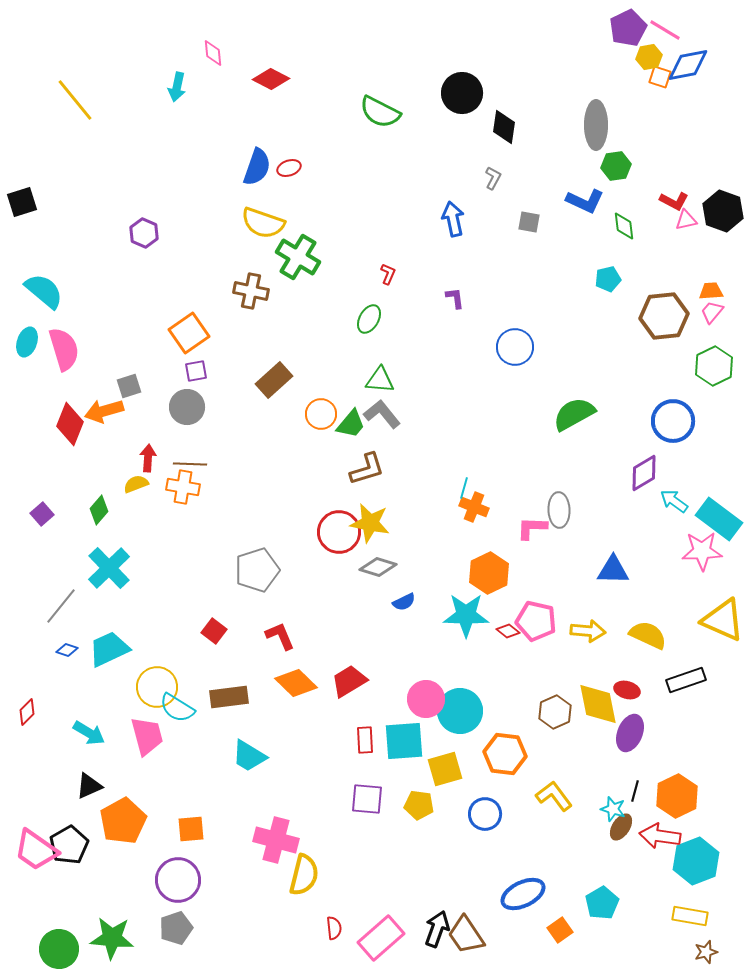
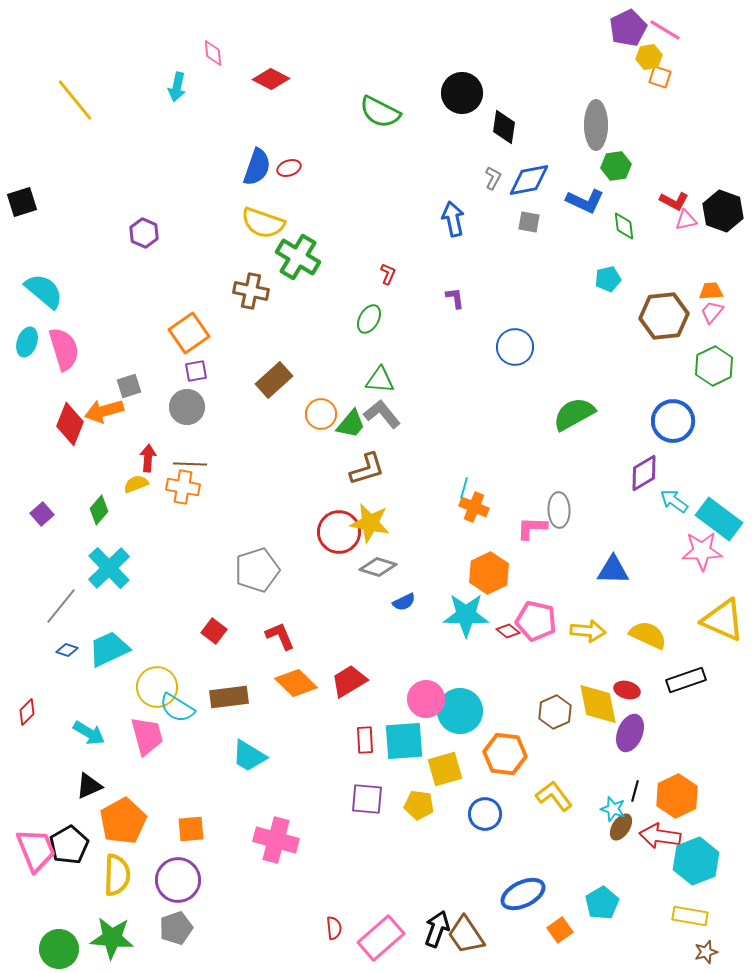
blue diamond at (688, 65): moved 159 px left, 115 px down
pink trapezoid at (36, 850): rotated 147 degrees counterclockwise
yellow semicircle at (304, 875): moved 187 px left; rotated 12 degrees counterclockwise
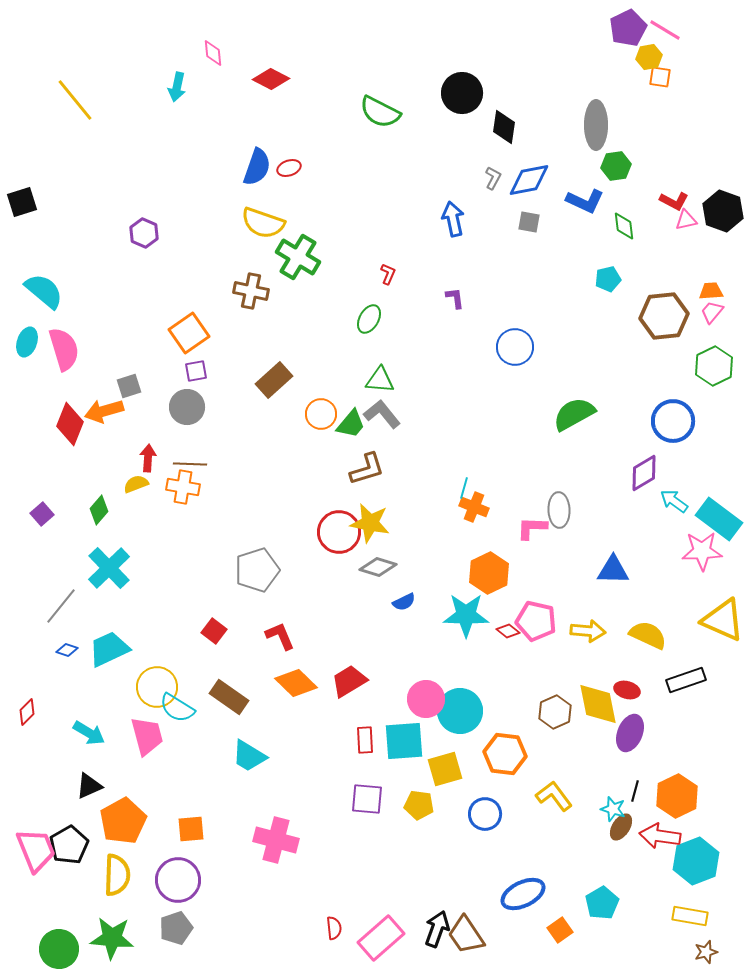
orange square at (660, 77): rotated 10 degrees counterclockwise
brown rectangle at (229, 697): rotated 42 degrees clockwise
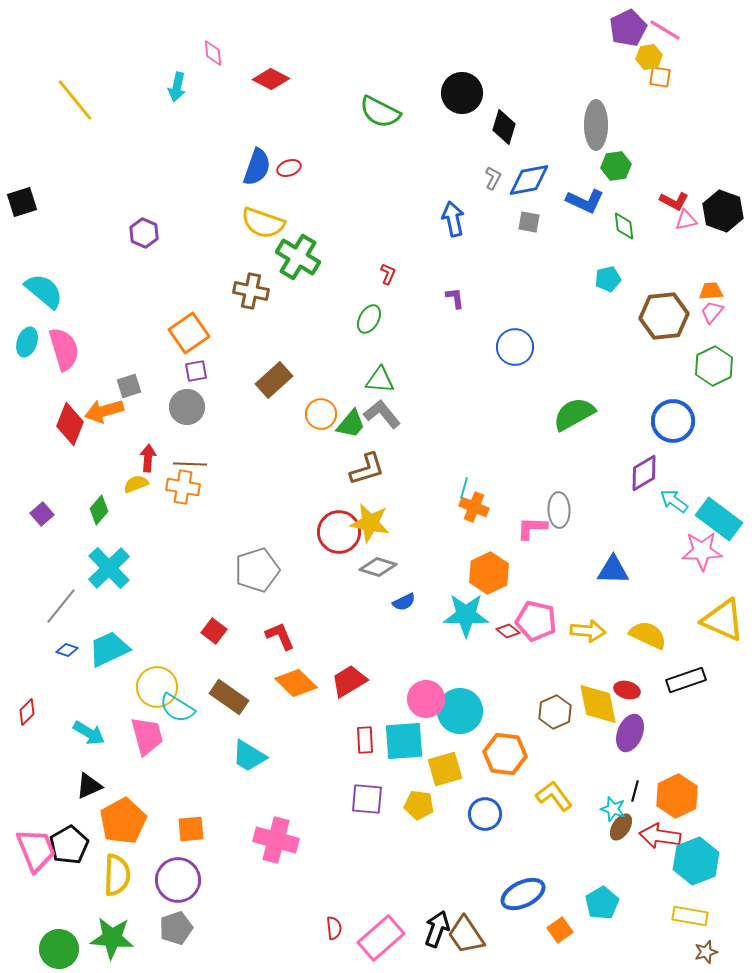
black diamond at (504, 127): rotated 8 degrees clockwise
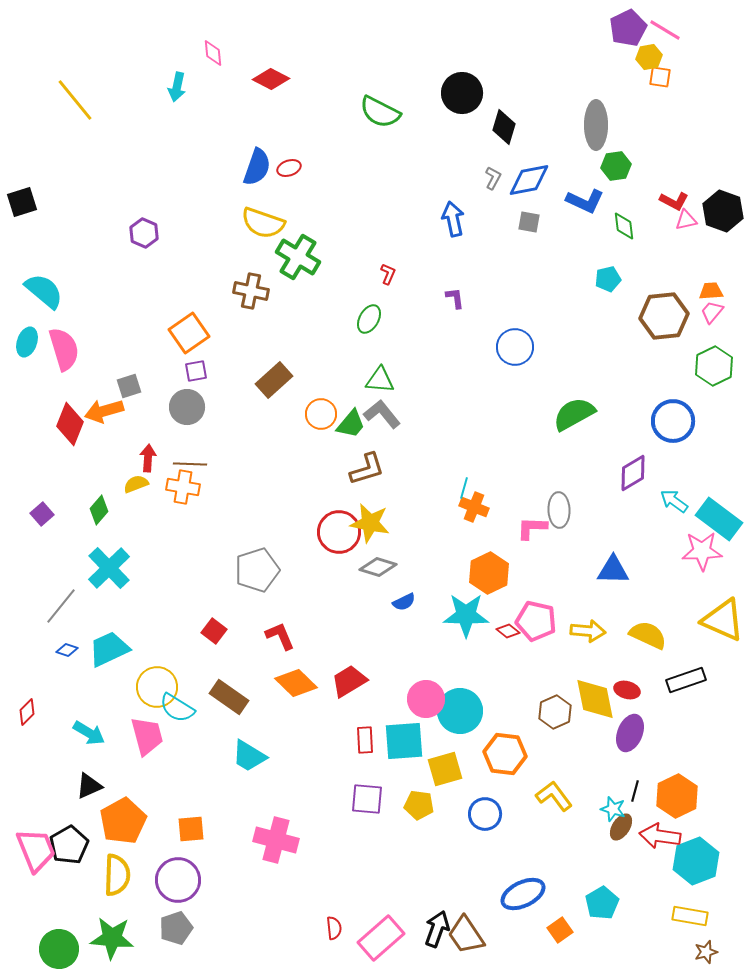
purple diamond at (644, 473): moved 11 px left
yellow diamond at (598, 704): moved 3 px left, 5 px up
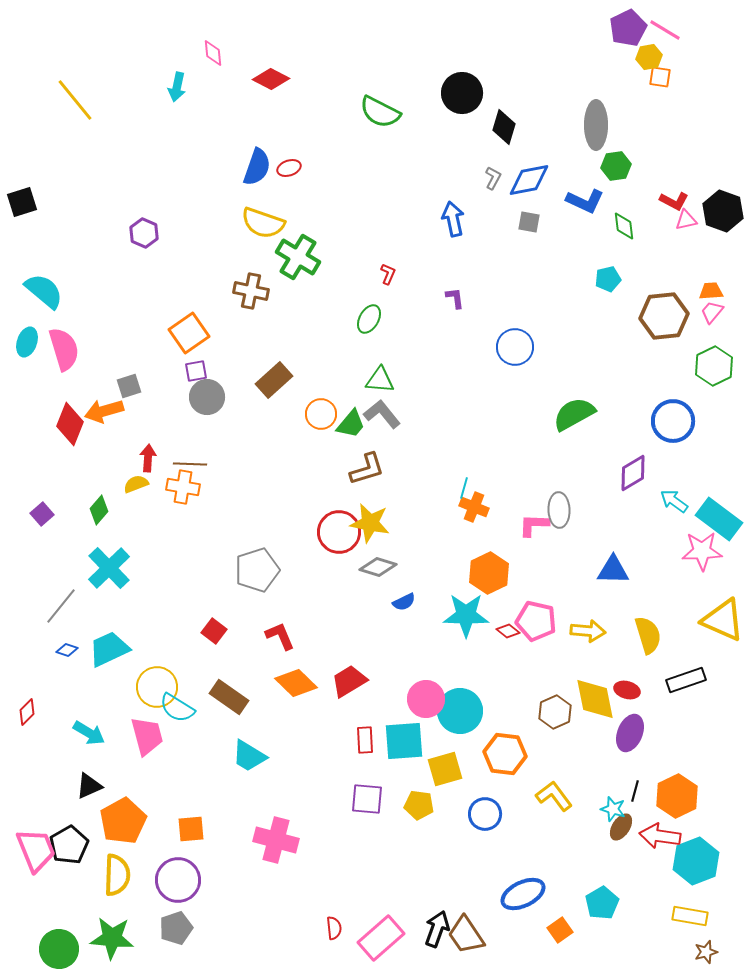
gray circle at (187, 407): moved 20 px right, 10 px up
pink L-shape at (532, 528): moved 2 px right, 3 px up
yellow semicircle at (648, 635): rotated 48 degrees clockwise
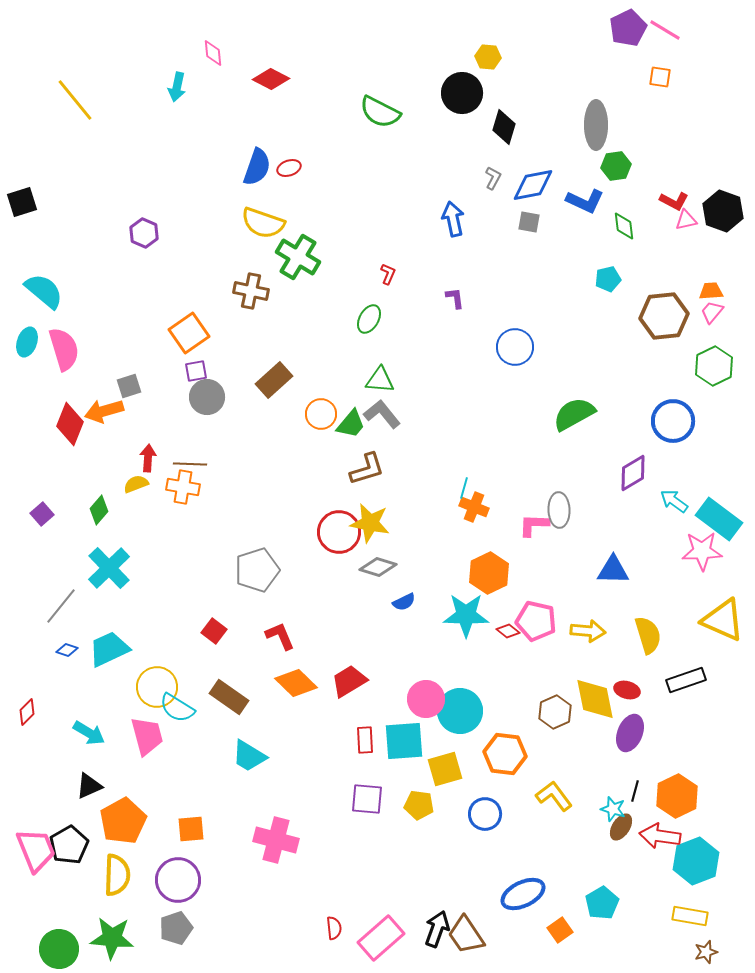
yellow hexagon at (649, 57): moved 161 px left; rotated 15 degrees clockwise
blue diamond at (529, 180): moved 4 px right, 5 px down
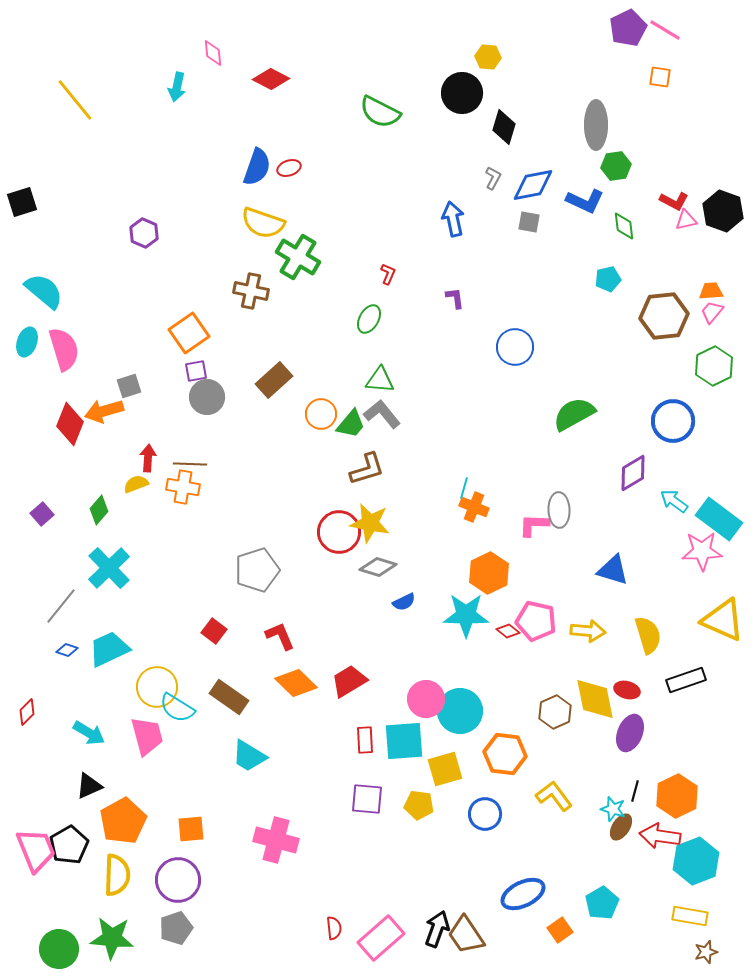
blue triangle at (613, 570): rotated 16 degrees clockwise
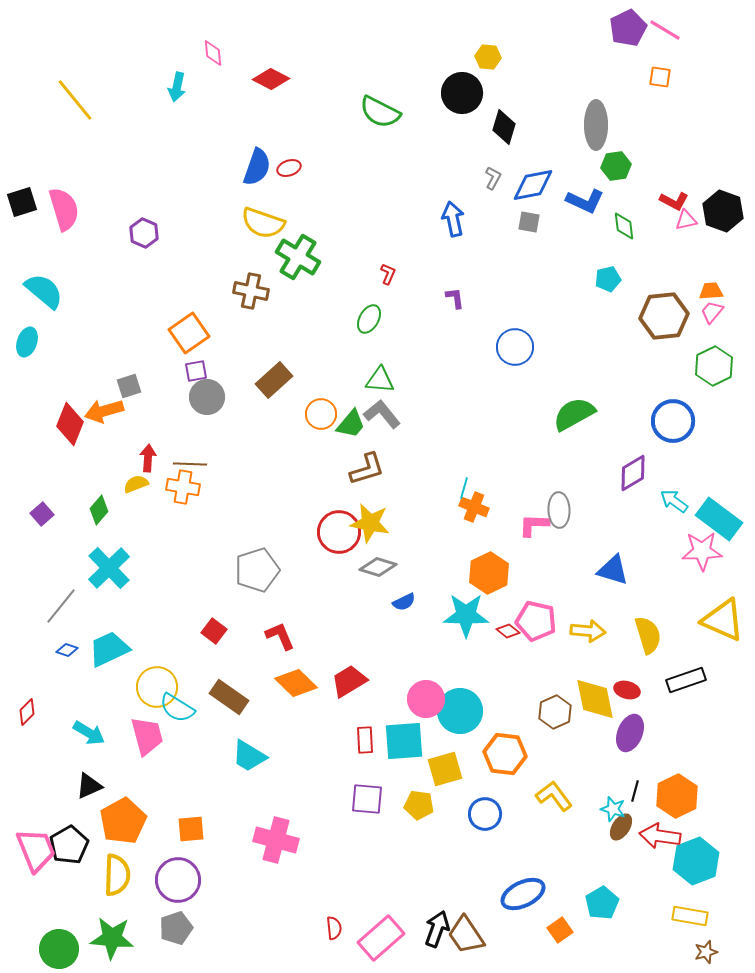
pink semicircle at (64, 349): moved 140 px up
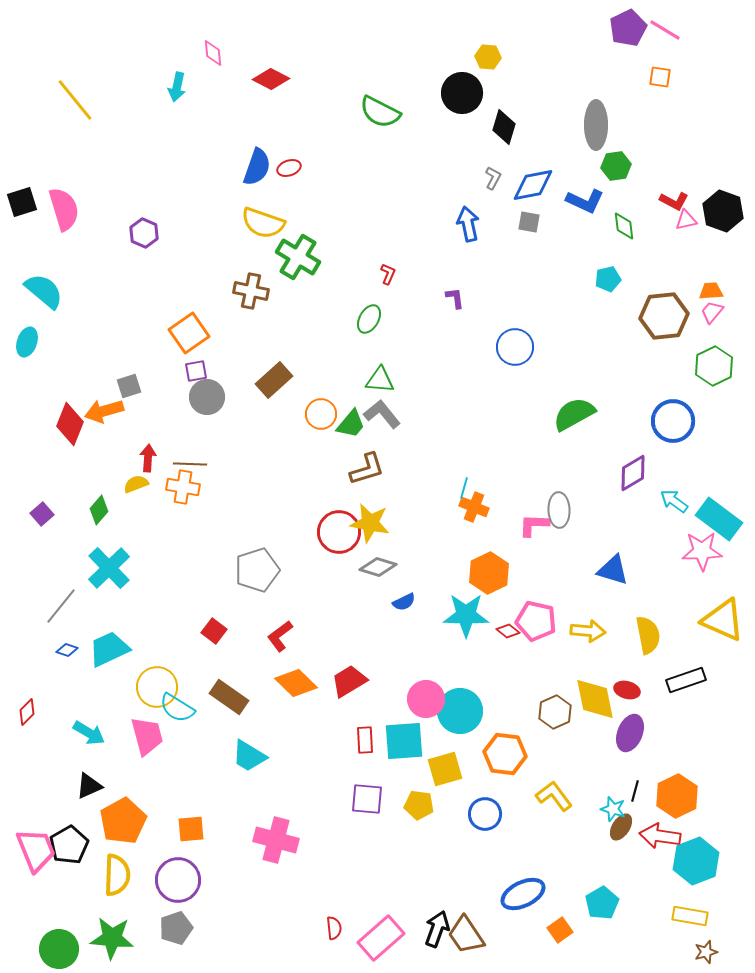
blue arrow at (453, 219): moved 15 px right, 5 px down
yellow semicircle at (648, 635): rotated 6 degrees clockwise
red L-shape at (280, 636): rotated 104 degrees counterclockwise
